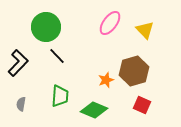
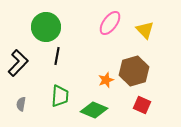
black line: rotated 54 degrees clockwise
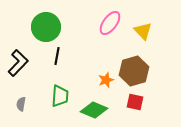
yellow triangle: moved 2 px left, 1 px down
red square: moved 7 px left, 3 px up; rotated 12 degrees counterclockwise
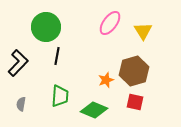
yellow triangle: rotated 12 degrees clockwise
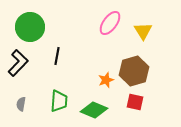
green circle: moved 16 px left
green trapezoid: moved 1 px left, 5 px down
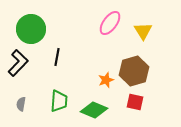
green circle: moved 1 px right, 2 px down
black line: moved 1 px down
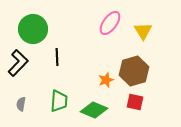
green circle: moved 2 px right
black line: rotated 12 degrees counterclockwise
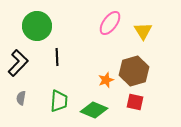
green circle: moved 4 px right, 3 px up
gray semicircle: moved 6 px up
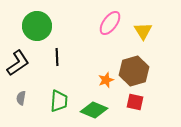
black L-shape: rotated 12 degrees clockwise
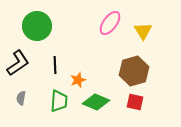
black line: moved 2 px left, 8 px down
orange star: moved 28 px left
green diamond: moved 2 px right, 8 px up
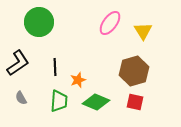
green circle: moved 2 px right, 4 px up
black line: moved 2 px down
gray semicircle: rotated 40 degrees counterclockwise
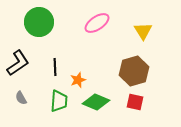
pink ellipse: moved 13 px left; rotated 20 degrees clockwise
